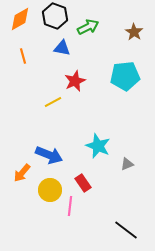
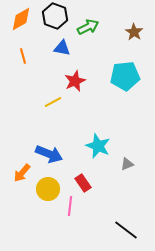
orange diamond: moved 1 px right
blue arrow: moved 1 px up
yellow circle: moved 2 px left, 1 px up
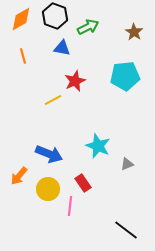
yellow line: moved 2 px up
orange arrow: moved 3 px left, 3 px down
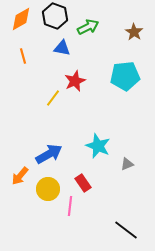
yellow line: moved 2 px up; rotated 24 degrees counterclockwise
blue arrow: rotated 52 degrees counterclockwise
orange arrow: moved 1 px right
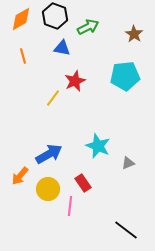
brown star: moved 2 px down
gray triangle: moved 1 px right, 1 px up
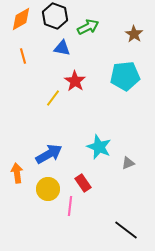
red star: rotated 15 degrees counterclockwise
cyan star: moved 1 px right, 1 px down
orange arrow: moved 3 px left, 3 px up; rotated 132 degrees clockwise
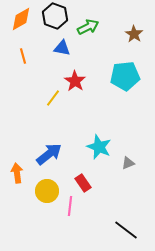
blue arrow: rotated 8 degrees counterclockwise
yellow circle: moved 1 px left, 2 px down
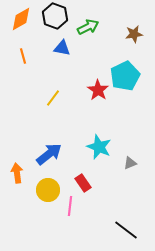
brown star: rotated 30 degrees clockwise
cyan pentagon: rotated 20 degrees counterclockwise
red star: moved 23 px right, 9 px down
gray triangle: moved 2 px right
yellow circle: moved 1 px right, 1 px up
